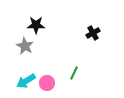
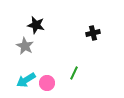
black star: rotated 12 degrees clockwise
black cross: rotated 16 degrees clockwise
cyan arrow: moved 1 px up
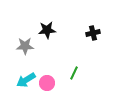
black star: moved 11 px right, 5 px down; rotated 18 degrees counterclockwise
gray star: rotated 30 degrees counterclockwise
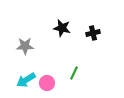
black star: moved 15 px right, 2 px up; rotated 18 degrees clockwise
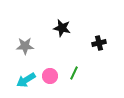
black cross: moved 6 px right, 10 px down
pink circle: moved 3 px right, 7 px up
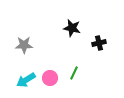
black star: moved 10 px right
gray star: moved 1 px left, 1 px up
pink circle: moved 2 px down
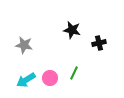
black star: moved 2 px down
gray star: rotated 12 degrees clockwise
